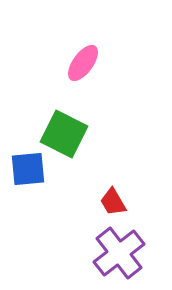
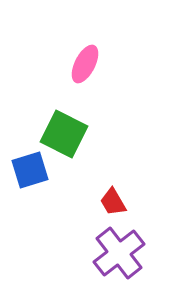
pink ellipse: moved 2 px right, 1 px down; rotated 9 degrees counterclockwise
blue square: moved 2 px right, 1 px down; rotated 12 degrees counterclockwise
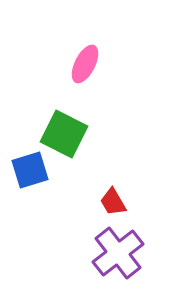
purple cross: moved 1 px left
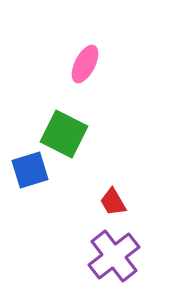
purple cross: moved 4 px left, 3 px down
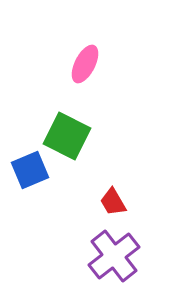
green square: moved 3 px right, 2 px down
blue square: rotated 6 degrees counterclockwise
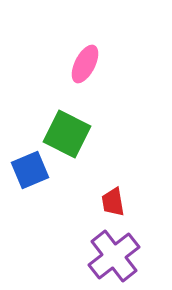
green square: moved 2 px up
red trapezoid: rotated 20 degrees clockwise
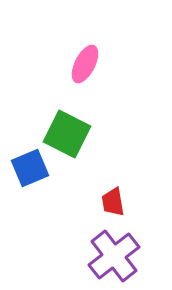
blue square: moved 2 px up
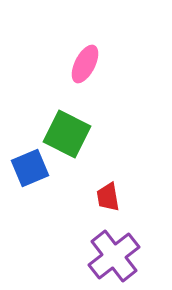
red trapezoid: moved 5 px left, 5 px up
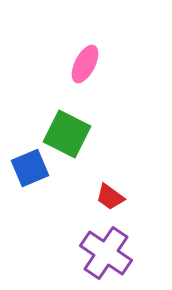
red trapezoid: moved 2 px right; rotated 44 degrees counterclockwise
purple cross: moved 8 px left, 3 px up; rotated 18 degrees counterclockwise
